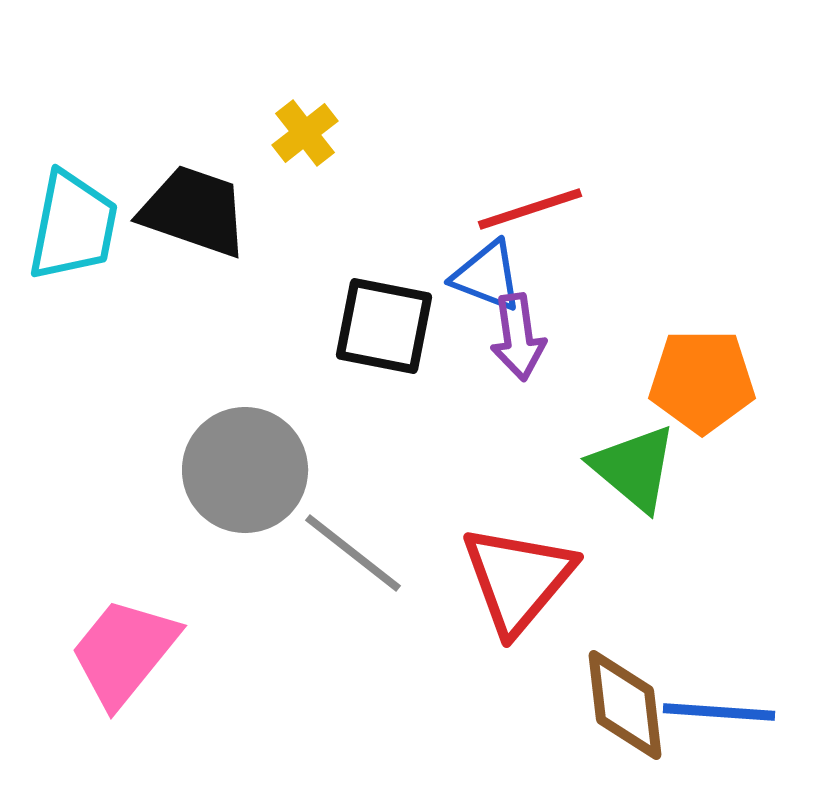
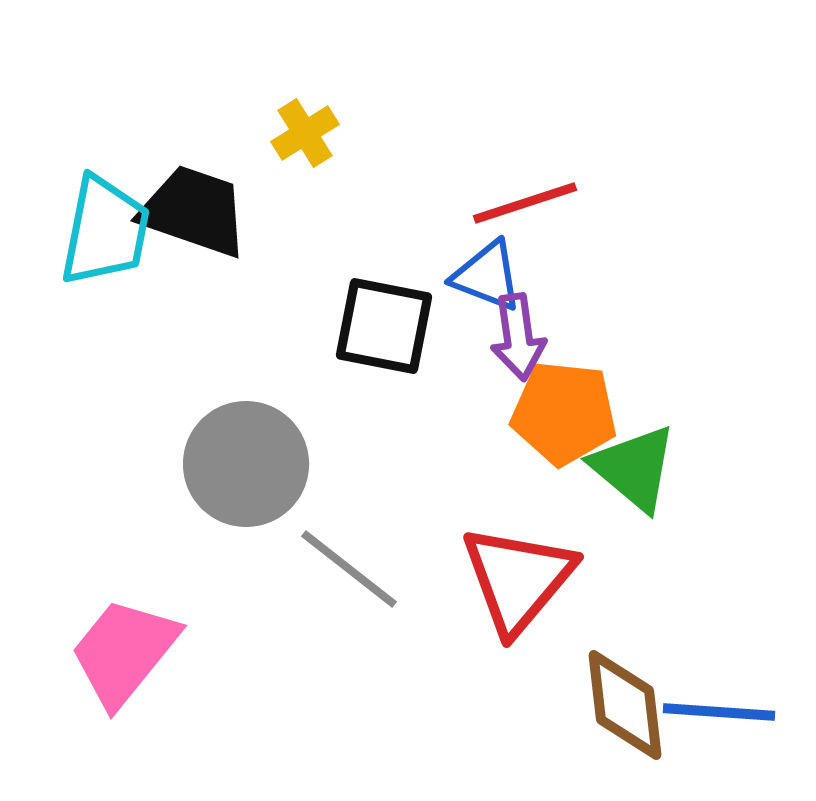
yellow cross: rotated 6 degrees clockwise
red line: moved 5 px left, 6 px up
cyan trapezoid: moved 32 px right, 5 px down
orange pentagon: moved 138 px left, 32 px down; rotated 6 degrees clockwise
gray circle: moved 1 px right, 6 px up
gray line: moved 4 px left, 16 px down
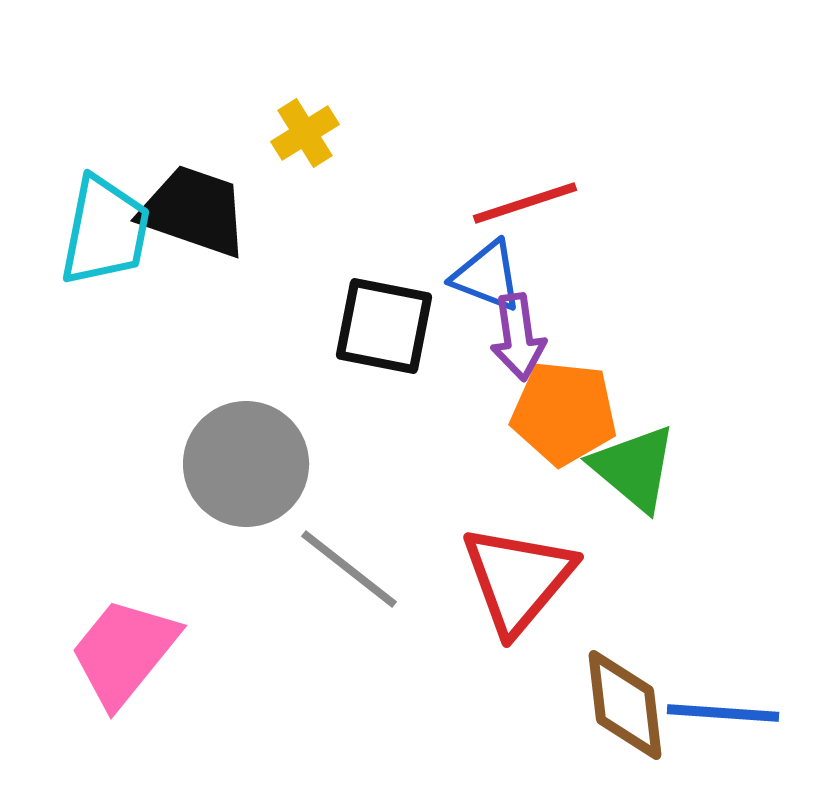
blue line: moved 4 px right, 1 px down
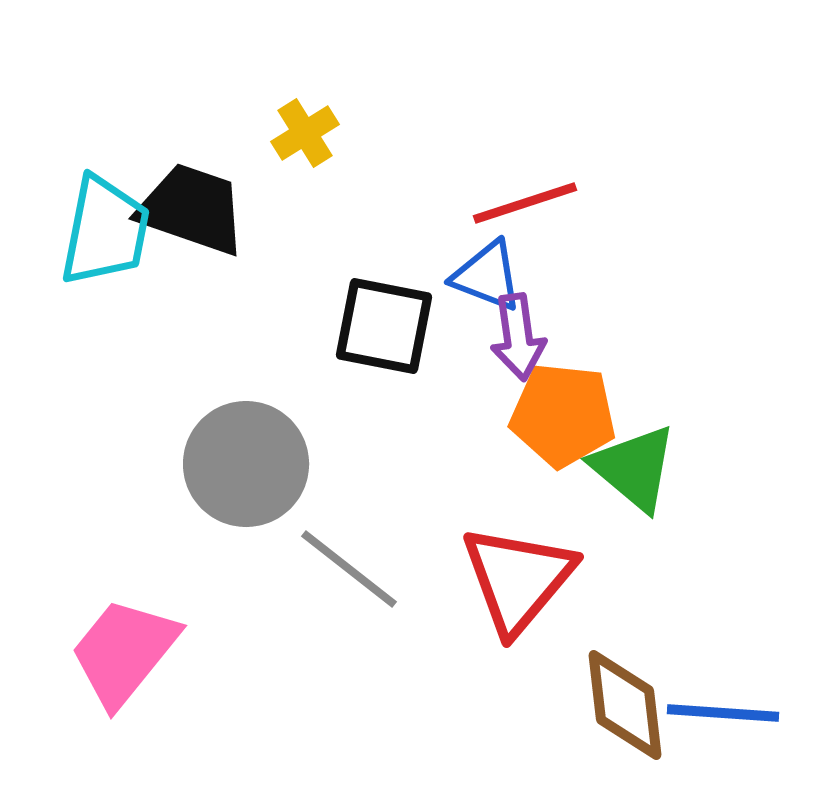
black trapezoid: moved 2 px left, 2 px up
orange pentagon: moved 1 px left, 2 px down
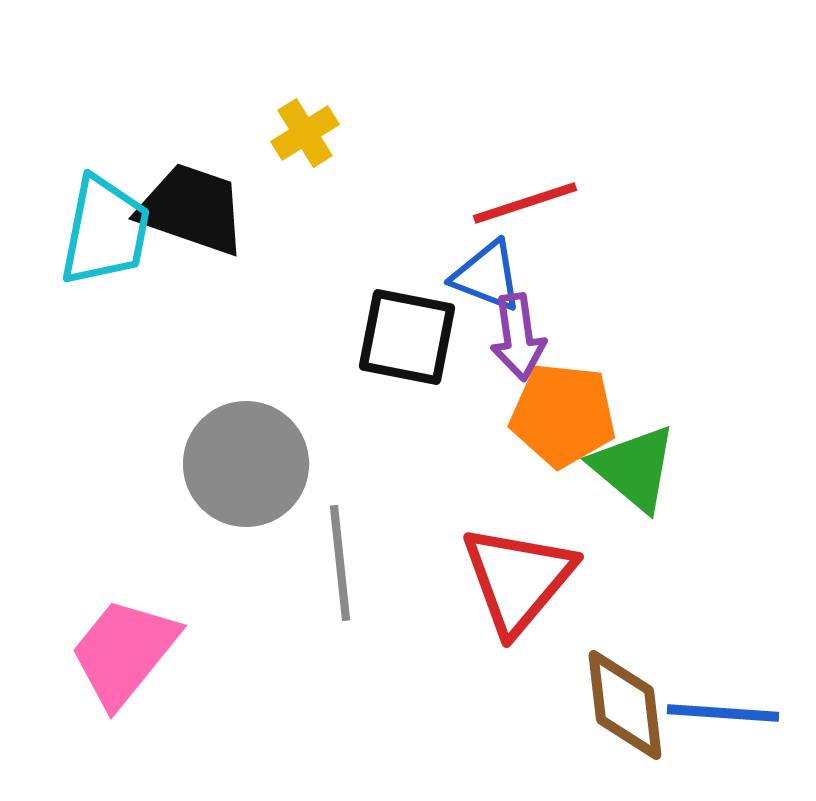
black square: moved 23 px right, 11 px down
gray line: moved 9 px left, 6 px up; rotated 46 degrees clockwise
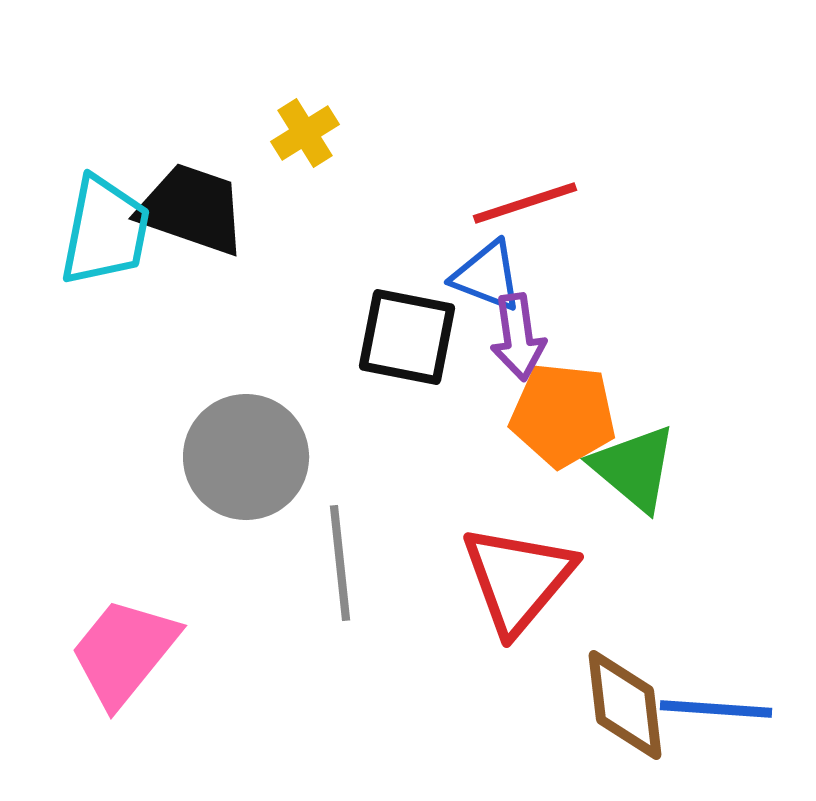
gray circle: moved 7 px up
blue line: moved 7 px left, 4 px up
